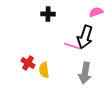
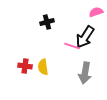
black cross: moved 1 px left, 8 px down; rotated 16 degrees counterclockwise
black arrow: rotated 15 degrees clockwise
red cross: moved 3 px left, 3 px down; rotated 24 degrees counterclockwise
yellow semicircle: moved 1 px left, 3 px up
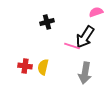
yellow semicircle: rotated 21 degrees clockwise
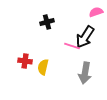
red cross: moved 5 px up
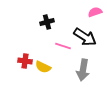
pink semicircle: moved 1 px left
black arrow: rotated 90 degrees counterclockwise
pink line: moved 9 px left
yellow semicircle: rotated 77 degrees counterclockwise
gray arrow: moved 2 px left, 3 px up
